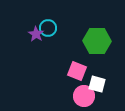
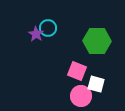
white square: moved 1 px left
pink circle: moved 3 px left
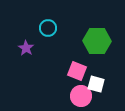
purple star: moved 10 px left, 14 px down
